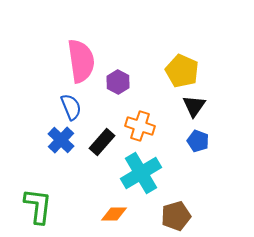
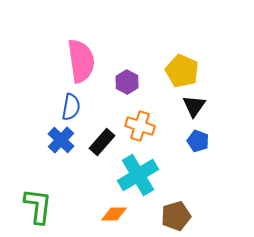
purple hexagon: moved 9 px right
blue semicircle: rotated 32 degrees clockwise
cyan cross: moved 3 px left, 2 px down
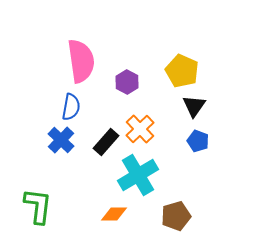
orange cross: moved 3 px down; rotated 28 degrees clockwise
black rectangle: moved 4 px right
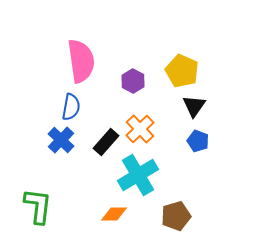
purple hexagon: moved 6 px right, 1 px up
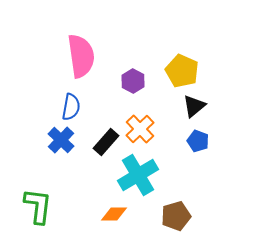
pink semicircle: moved 5 px up
black triangle: rotated 15 degrees clockwise
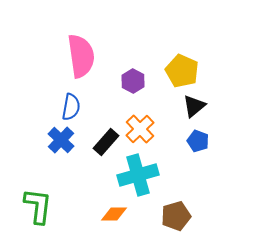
cyan cross: rotated 15 degrees clockwise
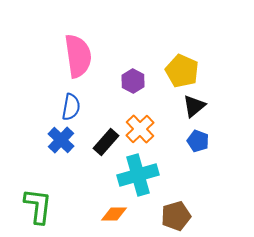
pink semicircle: moved 3 px left
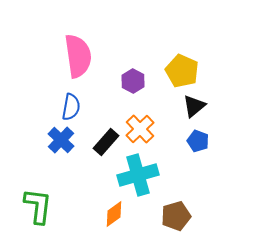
orange diamond: rotated 36 degrees counterclockwise
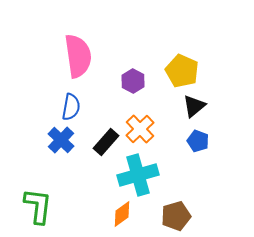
orange diamond: moved 8 px right
